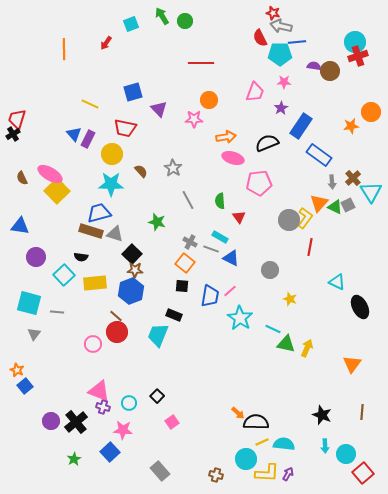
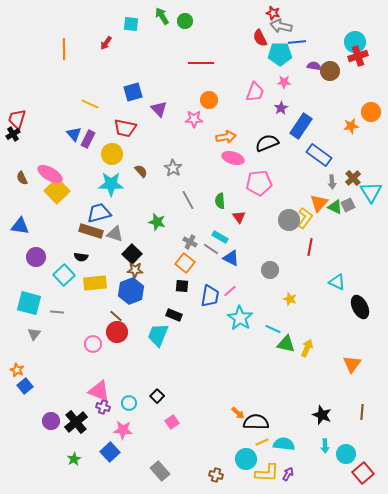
cyan square at (131, 24): rotated 28 degrees clockwise
gray line at (211, 249): rotated 14 degrees clockwise
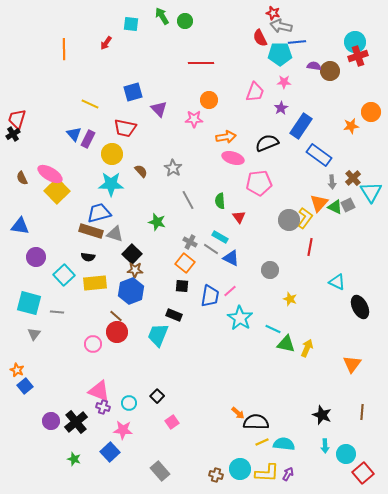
black semicircle at (81, 257): moved 7 px right
green star at (74, 459): rotated 24 degrees counterclockwise
cyan circle at (246, 459): moved 6 px left, 10 px down
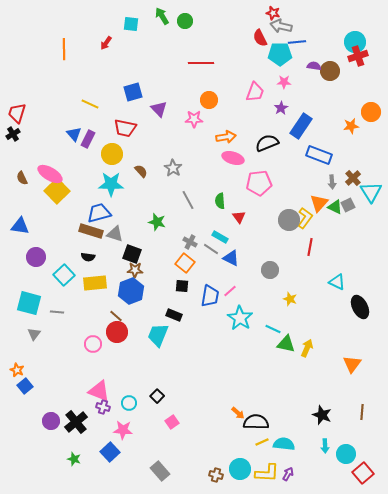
red trapezoid at (17, 119): moved 6 px up
blue rectangle at (319, 155): rotated 15 degrees counterclockwise
black square at (132, 254): rotated 24 degrees counterclockwise
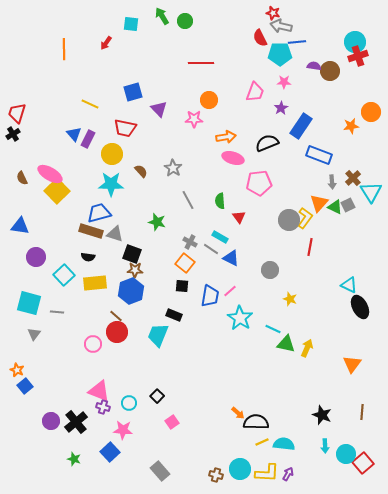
cyan triangle at (337, 282): moved 12 px right, 3 px down
red square at (363, 473): moved 10 px up
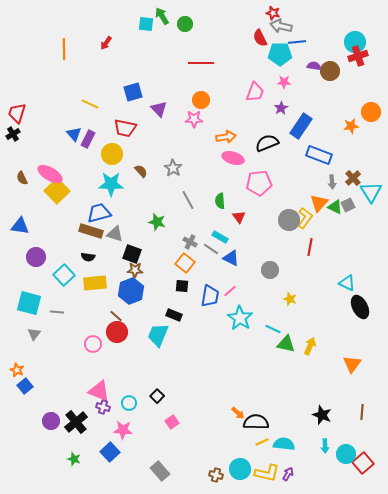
green circle at (185, 21): moved 3 px down
cyan square at (131, 24): moved 15 px right
orange circle at (209, 100): moved 8 px left
cyan triangle at (349, 285): moved 2 px left, 2 px up
yellow arrow at (307, 348): moved 3 px right, 2 px up
yellow L-shape at (267, 473): rotated 10 degrees clockwise
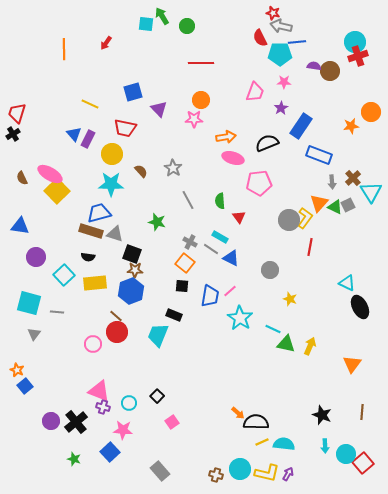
green circle at (185, 24): moved 2 px right, 2 px down
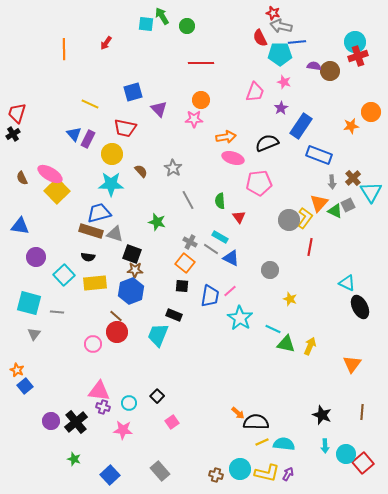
pink star at (284, 82): rotated 16 degrees clockwise
green triangle at (335, 207): moved 4 px down
pink triangle at (99, 391): rotated 15 degrees counterclockwise
blue square at (110, 452): moved 23 px down
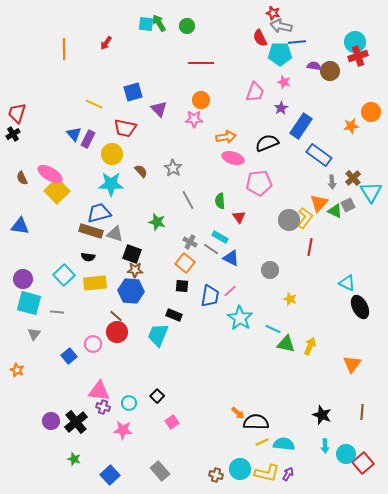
green arrow at (162, 16): moved 3 px left, 7 px down
yellow line at (90, 104): moved 4 px right
blue rectangle at (319, 155): rotated 15 degrees clockwise
purple circle at (36, 257): moved 13 px left, 22 px down
blue hexagon at (131, 291): rotated 25 degrees clockwise
blue square at (25, 386): moved 44 px right, 30 px up
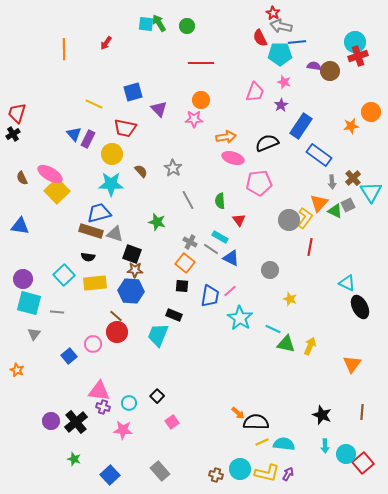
red star at (273, 13): rotated 16 degrees clockwise
purple star at (281, 108): moved 3 px up
red triangle at (239, 217): moved 3 px down
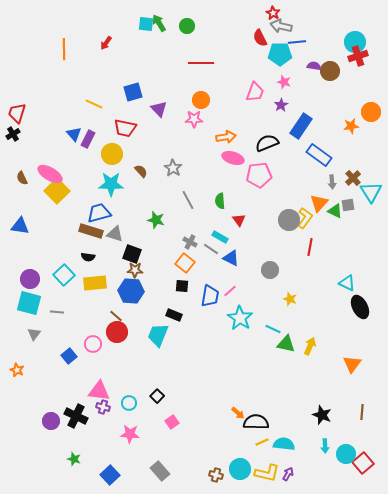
pink pentagon at (259, 183): moved 8 px up
gray square at (348, 205): rotated 16 degrees clockwise
green star at (157, 222): moved 1 px left, 2 px up
purple circle at (23, 279): moved 7 px right
black cross at (76, 422): moved 6 px up; rotated 25 degrees counterclockwise
pink star at (123, 430): moved 7 px right, 4 px down
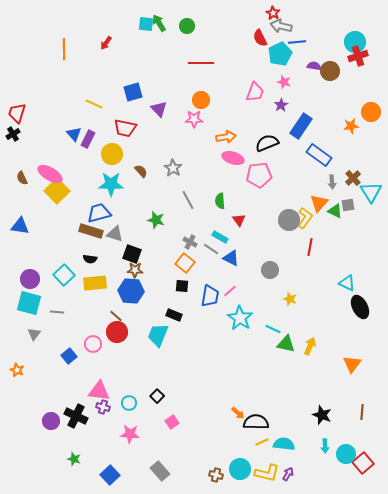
cyan pentagon at (280, 54): rotated 25 degrees counterclockwise
black semicircle at (88, 257): moved 2 px right, 2 px down
